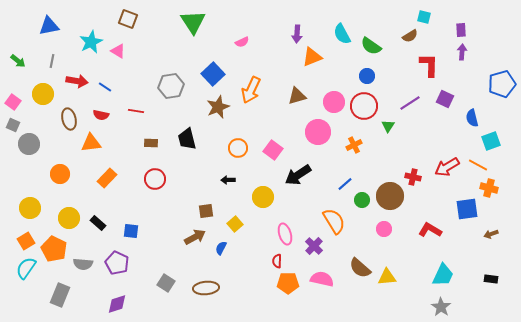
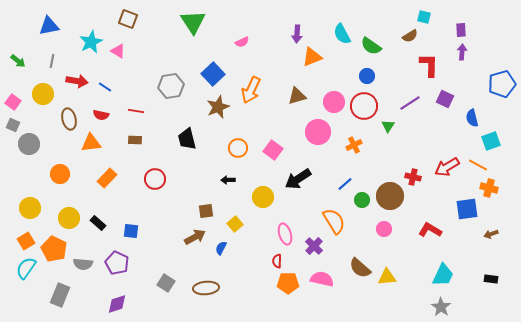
brown rectangle at (151, 143): moved 16 px left, 3 px up
black arrow at (298, 175): moved 4 px down
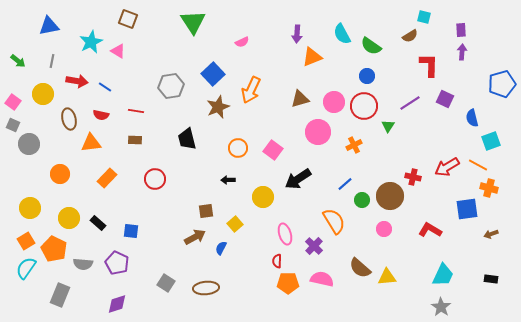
brown triangle at (297, 96): moved 3 px right, 3 px down
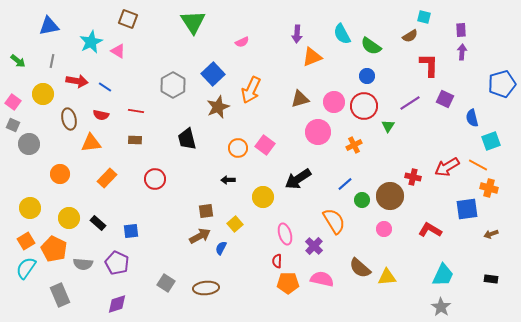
gray hexagon at (171, 86): moved 2 px right, 1 px up; rotated 20 degrees counterclockwise
pink square at (273, 150): moved 8 px left, 5 px up
blue square at (131, 231): rotated 14 degrees counterclockwise
brown arrow at (195, 237): moved 5 px right, 1 px up
gray rectangle at (60, 295): rotated 45 degrees counterclockwise
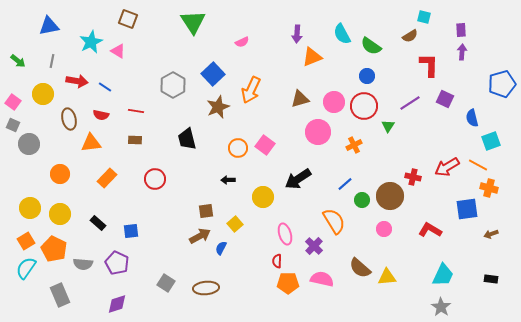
yellow circle at (69, 218): moved 9 px left, 4 px up
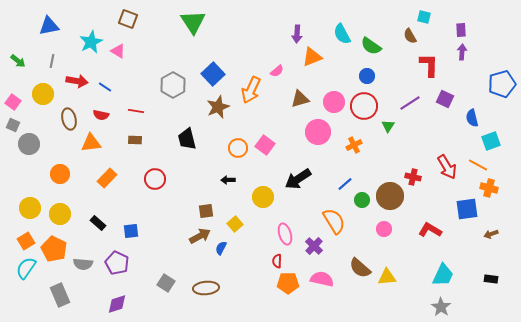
brown semicircle at (410, 36): rotated 91 degrees clockwise
pink semicircle at (242, 42): moved 35 px right, 29 px down; rotated 16 degrees counterclockwise
red arrow at (447, 167): rotated 90 degrees counterclockwise
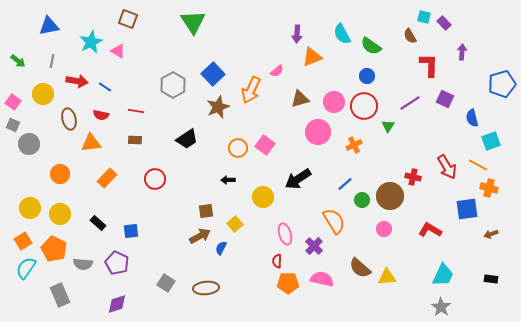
purple rectangle at (461, 30): moved 17 px left, 7 px up; rotated 40 degrees counterclockwise
black trapezoid at (187, 139): rotated 110 degrees counterclockwise
orange square at (26, 241): moved 3 px left
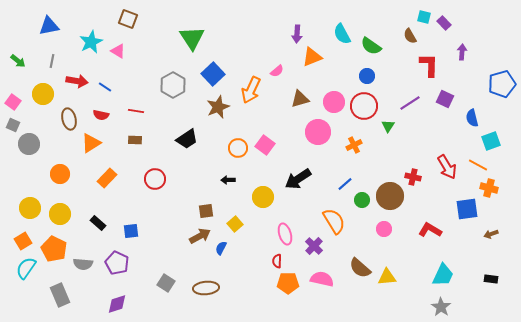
green triangle at (193, 22): moved 1 px left, 16 px down
orange triangle at (91, 143): rotated 25 degrees counterclockwise
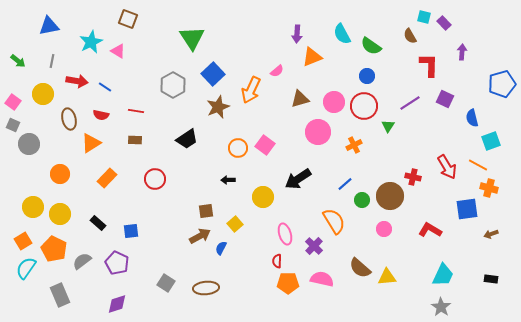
yellow circle at (30, 208): moved 3 px right, 1 px up
gray semicircle at (83, 264): moved 1 px left, 3 px up; rotated 138 degrees clockwise
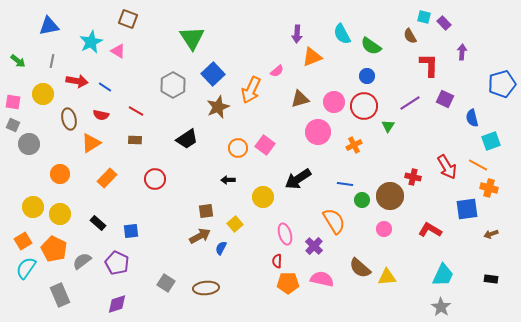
pink square at (13, 102): rotated 28 degrees counterclockwise
red line at (136, 111): rotated 21 degrees clockwise
blue line at (345, 184): rotated 49 degrees clockwise
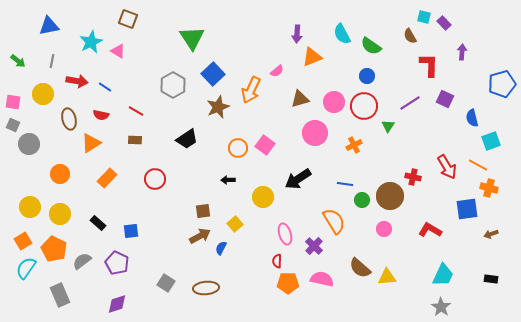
pink circle at (318, 132): moved 3 px left, 1 px down
yellow circle at (33, 207): moved 3 px left
brown square at (206, 211): moved 3 px left
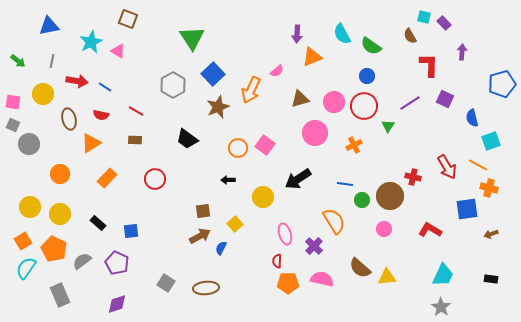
black trapezoid at (187, 139): rotated 70 degrees clockwise
